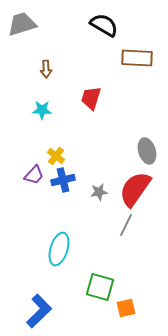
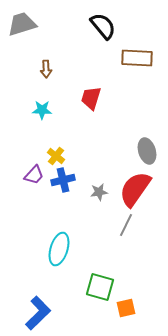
black semicircle: moved 1 px left, 1 px down; rotated 20 degrees clockwise
blue L-shape: moved 1 px left, 2 px down
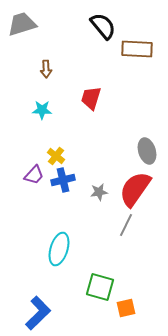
brown rectangle: moved 9 px up
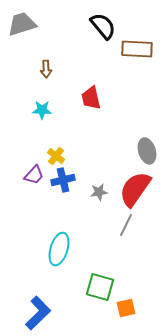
red trapezoid: rotated 30 degrees counterclockwise
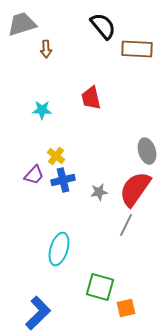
brown arrow: moved 20 px up
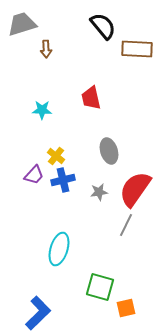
gray ellipse: moved 38 px left
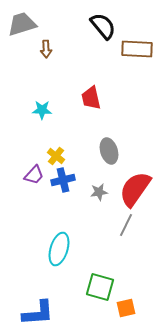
blue L-shape: rotated 40 degrees clockwise
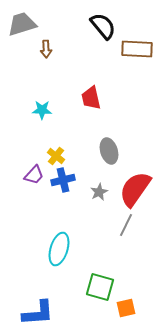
gray star: rotated 18 degrees counterclockwise
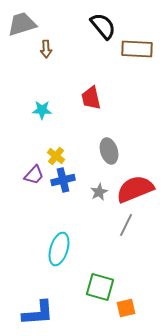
red semicircle: rotated 33 degrees clockwise
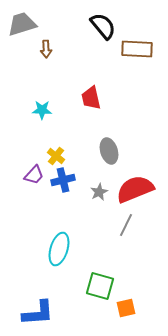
green square: moved 1 px up
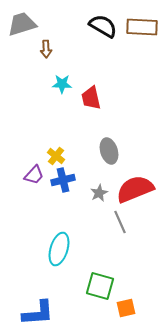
black semicircle: rotated 20 degrees counterclockwise
brown rectangle: moved 5 px right, 22 px up
cyan star: moved 20 px right, 26 px up
gray star: moved 1 px down
gray line: moved 6 px left, 3 px up; rotated 50 degrees counterclockwise
